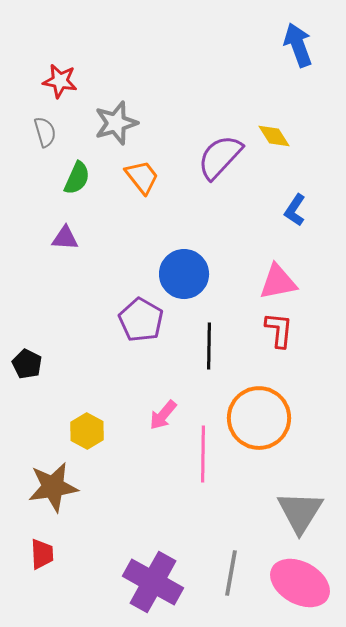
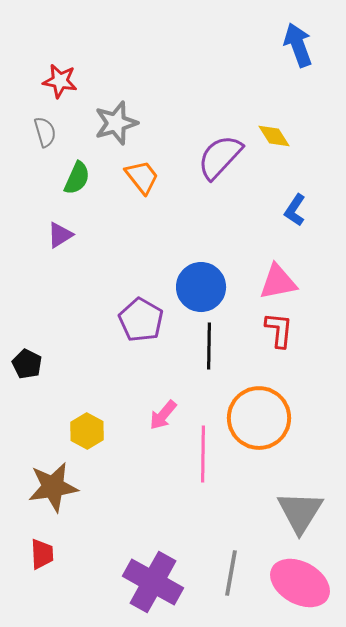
purple triangle: moved 5 px left, 3 px up; rotated 36 degrees counterclockwise
blue circle: moved 17 px right, 13 px down
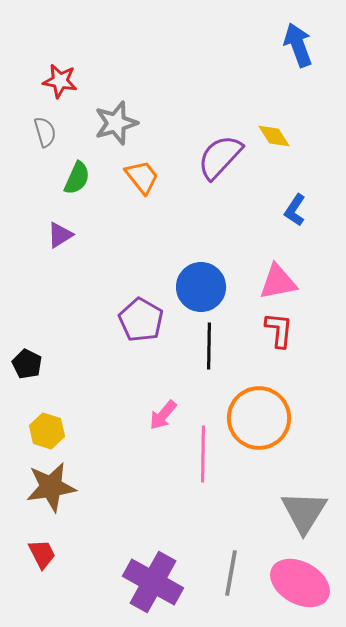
yellow hexagon: moved 40 px left; rotated 12 degrees counterclockwise
brown star: moved 2 px left
gray triangle: moved 4 px right
red trapezoid: rotated 24 degrees counterclockwise
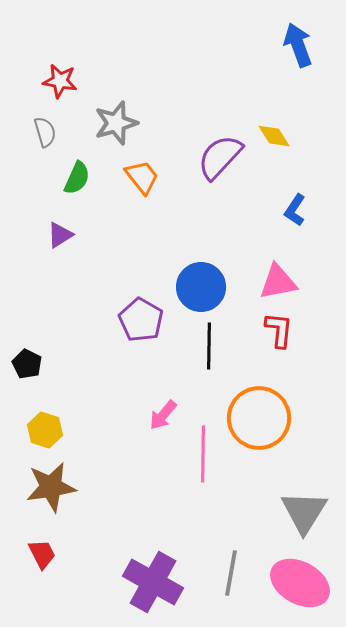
yellow hexagon: moved 2 px left, 1 px up
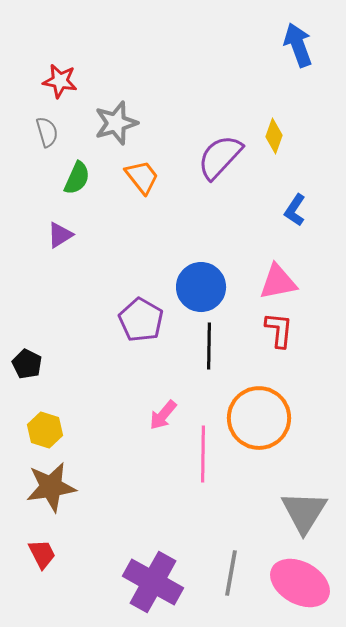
gray semicircle: moved 2 px right
yellow diamond: rotated 52 degrees clockwise
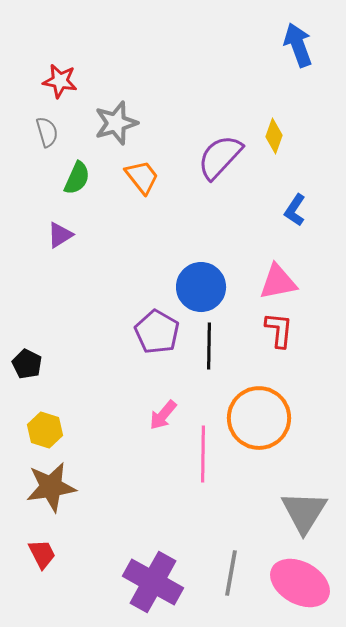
purple pentagon: moved 16 px right, 12 px down
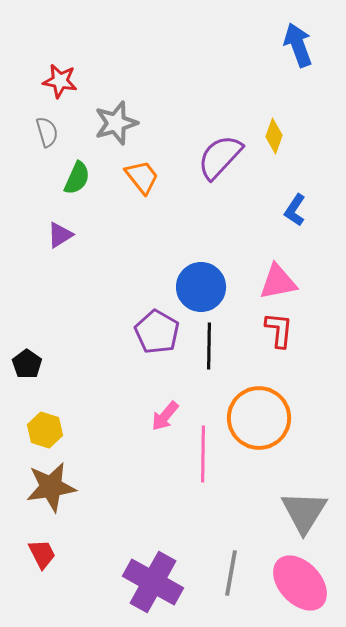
black pentagon: rotated 8 degrees clockwise
pink arrow: moved 2 px right, 1 px down
pink ellipse: rotated 18 degrees clockwise
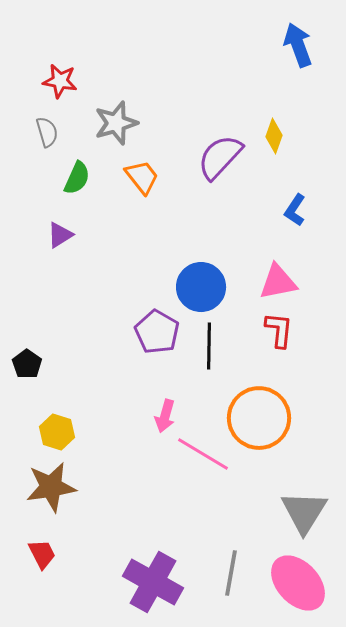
pink arrow: rotated 24 degrees counterclockwise
yellow hexagon: moved 12 px right, 2 px down
pink line: rotated 60 degrees counterclockwise
pink ellipse: moved 2 px left
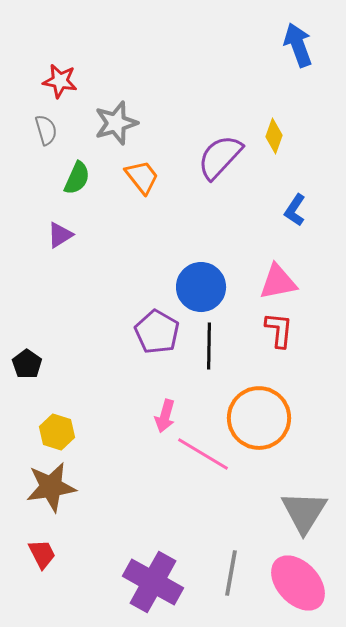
gray semicircle: moved 1 px left, 2 px up
